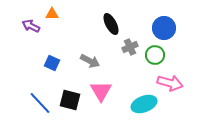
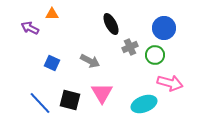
purple arrow: moved 1 px left, 2 px down
pink triangle: moved 1 px right, 2 px down
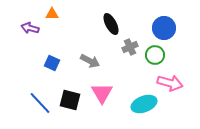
purple arrow: rotated 12 degrees counterclockwise
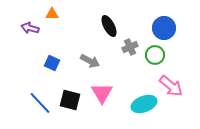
black ellipse: moved 2 px left, 2 px down
pink arrow: moved 1 px right, 3 px down; rotated 25 degrees clockwise
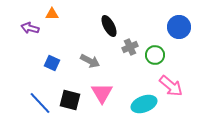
blue circle: moved 15 px right, 1 px up
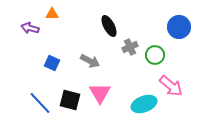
pink triangle: moved 2 px left
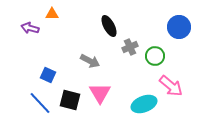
green circle: moved 1 px down
blue square: moved 4 px left, 12 px down
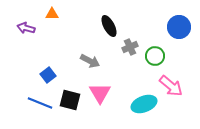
purple arrow: moved 4 px left
blue square: rotated 28 degrees clockwise
blue line: rotated 25 degrees counterclockwise
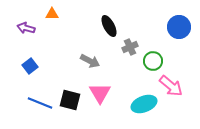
green circle: moved 2 px left, 5 px down
blue square: moved 18 px left, 9 px up
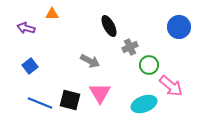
green circle: moved 4 px left, 4 px down
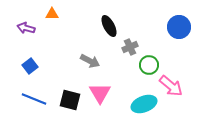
blue line: moved 6 px left, 4 px up
